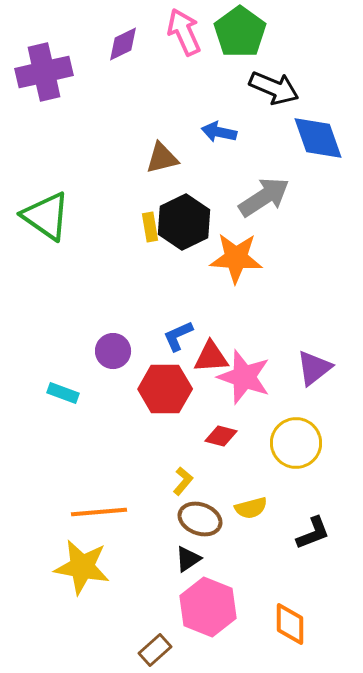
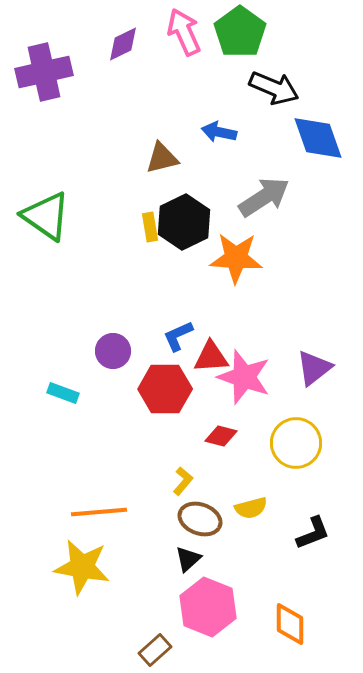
black triangle: rotated 8 degrees counterclockwise
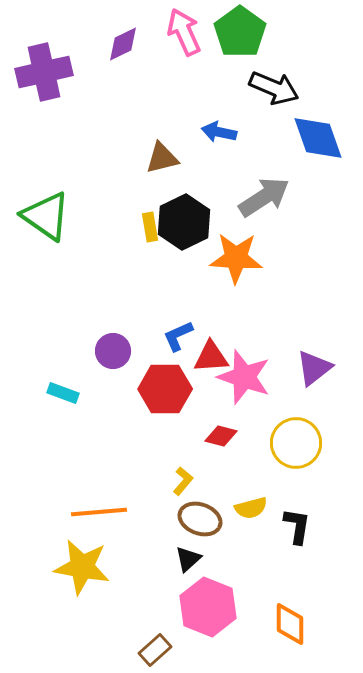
black L-shape: moved 16 px left, 7 px up; rotated 60 degrees counterclockwise
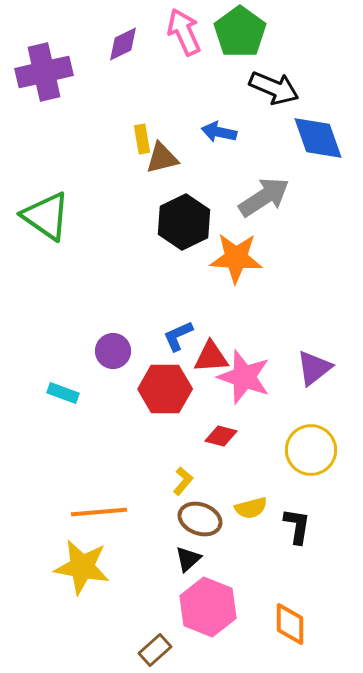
yellow rectangle: moved 8 px left, 88 px up
yellow circle: moved 15 px right, 7 px down
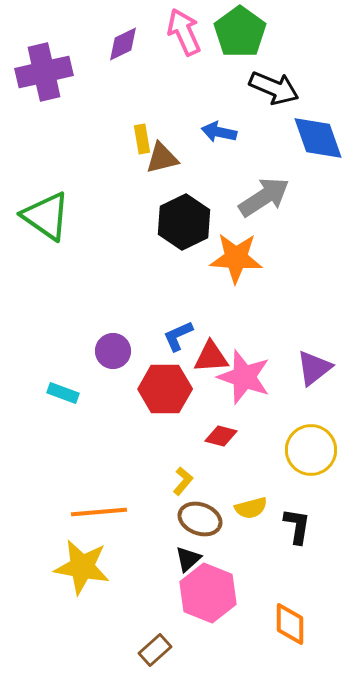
pink hexagon: moved 14 px up
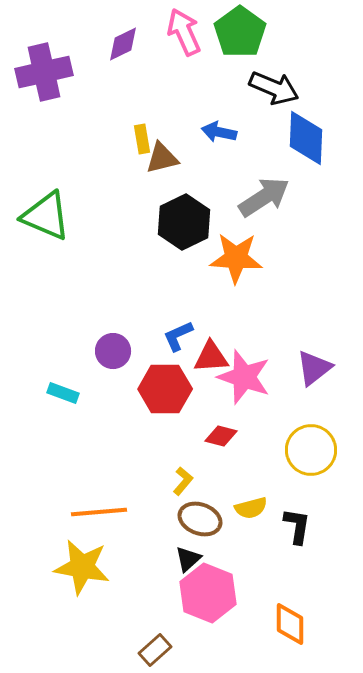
blue diamond: moved 12 px left; rotated 22 degrees clockwise
green triangle: rotated 12 degrees counterclockwise
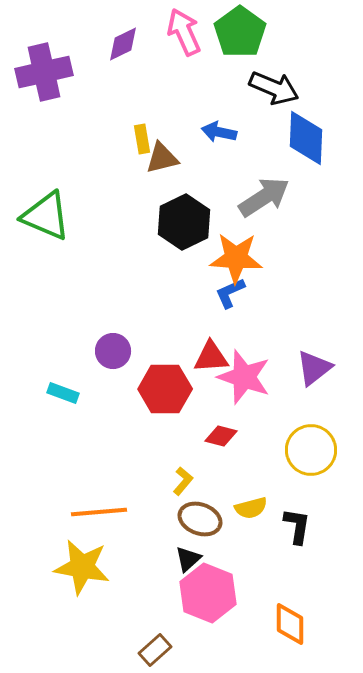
blue L-shape: moved 52 px right, 43 px up
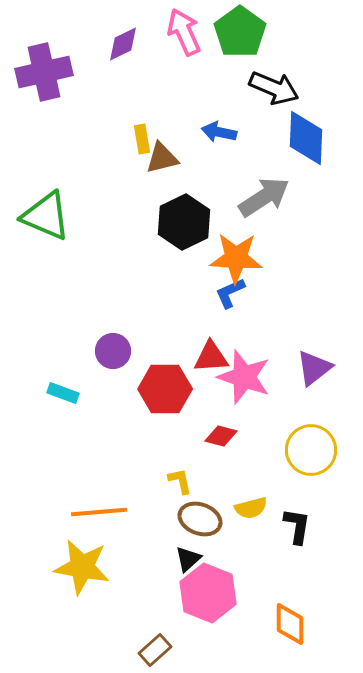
yellow L-shape: moved 3 px left; rotated 52 degrees counterclockwise
